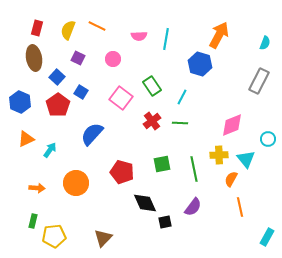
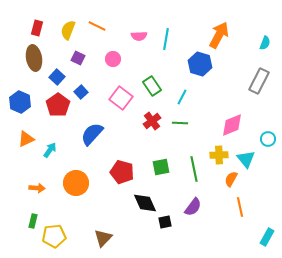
blue square at (81, 92): rotated 16 degrees clockwise
green square at (162, 164): moved 1 px left, 3 px down
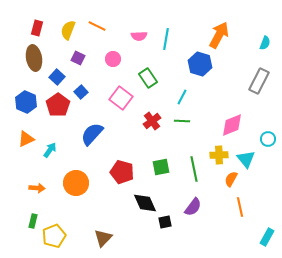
green rectangle at (152, 86): moved 4 px left, 8 px up
blue hexagon at (20, 102): moved 6 px right
green line at (180, 123): moved 2 px right, 2 px up
yellow pentagon at (54, 236): rotated 15 degrees counterclockwise
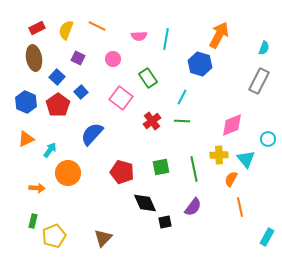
red rectangle at (37, 28): rotated 49 degrees clockwise
yellow semicircle at (68, 30): moved 2 px left
cyan semicircle at (265, 43): moved 1 px left, 5 px down
orange circle at (76, 183): moved 8 px left, 10 px up
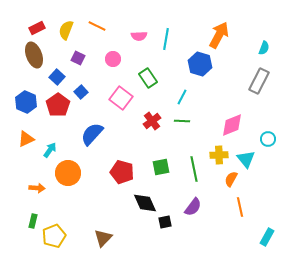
brown ellipse at (34, 58): moved 3 px up; rotated 10 degrees counterclockwise
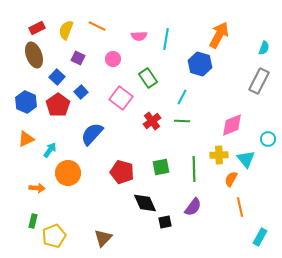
green line at (194, 169): rotated 10 degrees clockwise
cyan rectangle at (267, 237): moved 7 px left
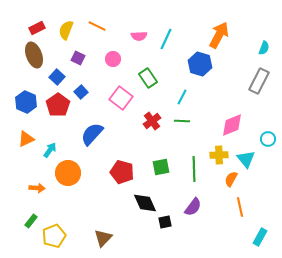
cyan line at (166, 39): rotated 15 degrees clockwise
green rectangle at (33, 221): moved 2 px left; rotated 24 degrees clockwise
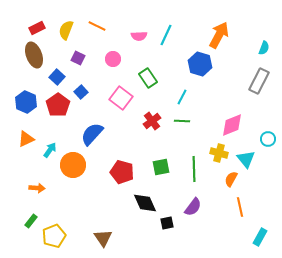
cyan line at (166, 39): moved 4 px up
yellow cross at (219, 155): moved 2 px up; rotated 18 degrees clockwise
orange circle at (68, 173): moved 5 px right, 8 px up
black square at (165, 222): moved 2 px right, 1 px down
brown triangle at (103, 238): rotated 18 degrees counterclockwise
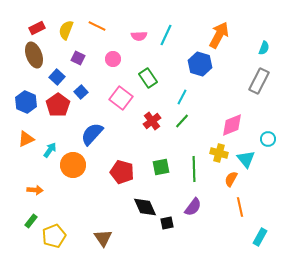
green line at (182, 121): rotated 49 degrees counterclockwise
orange arrow at (37, 188): moved 2 px left, 2 px down
black diamond at (145, 203): moved 4 px down
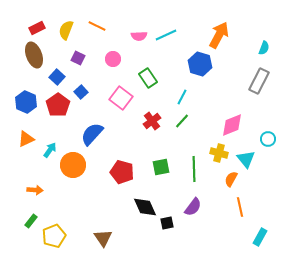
cyan line at (166, 35): rotated 40 degrees clockwise
